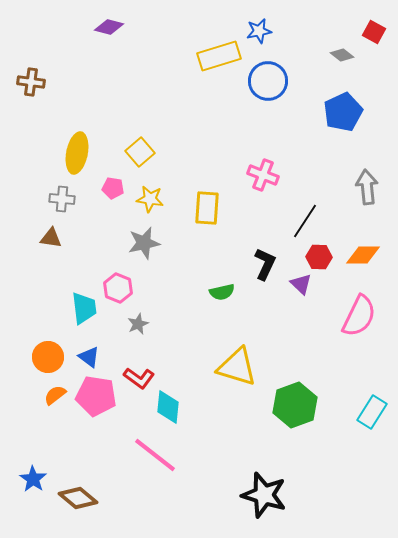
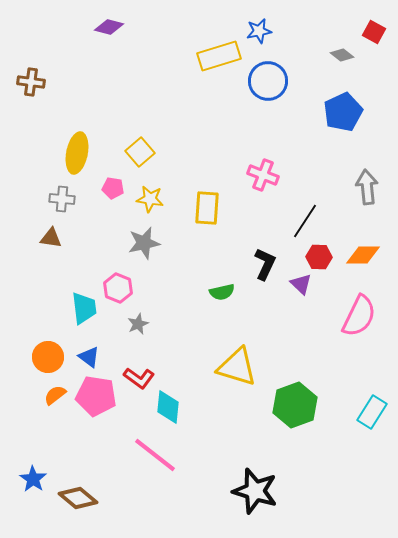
black star at (264, 495): moved 9 px left, 4 px up
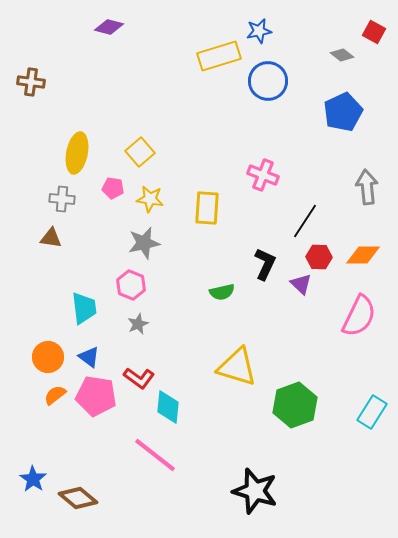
pink hexagon at (118, 288): moved 13 px right, 3 px up
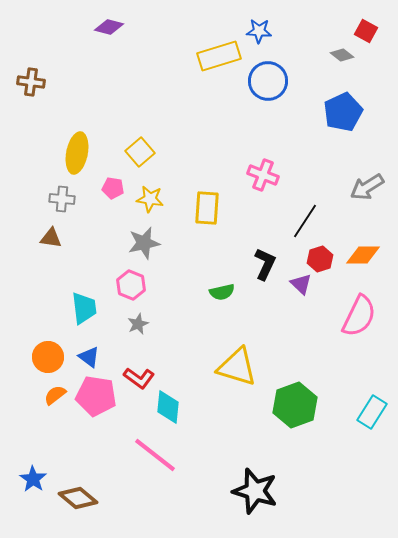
blue star at (259, 31): rotated 15 degrees clockwise
red square at (374, 32): moved 8 px left, 1 px up
gray arrow at (367, 187): rotated 116 degrees counterclockwise
red hexagon at (319, 257): moved 1 px right, 2 px down; rotated 20 degrees counterclockwise
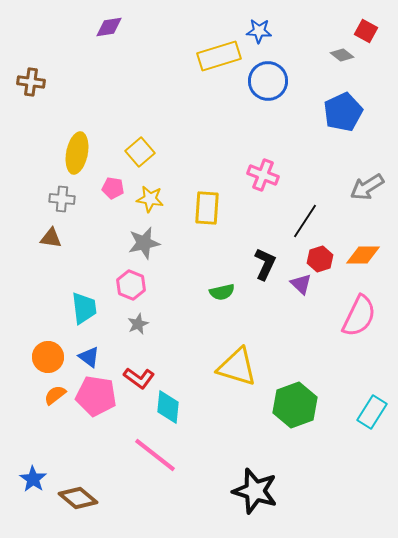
purple diamond at (109, 27): rotated 24 degrees counterclockwise
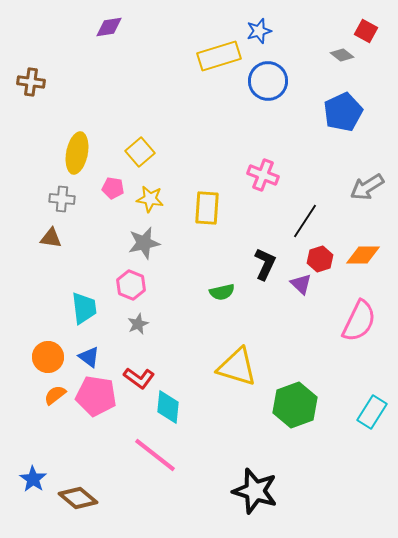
blue star at (259, 31): rotated 20 degrees counterclockwise
pink semicircle at (359, 316): moved 5 px down
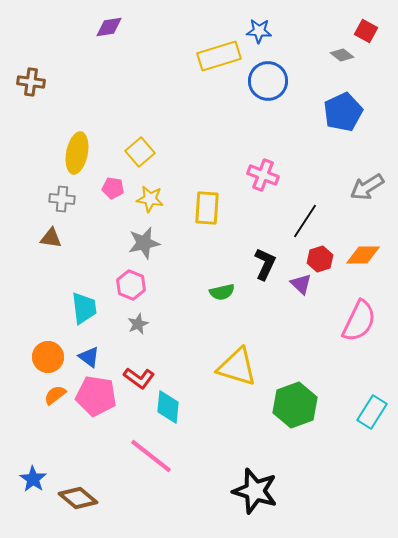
blue star at (259, 31): rotated 20 degrees clockwise
pink line at (155, 455): moved 4 px left, 1 px down
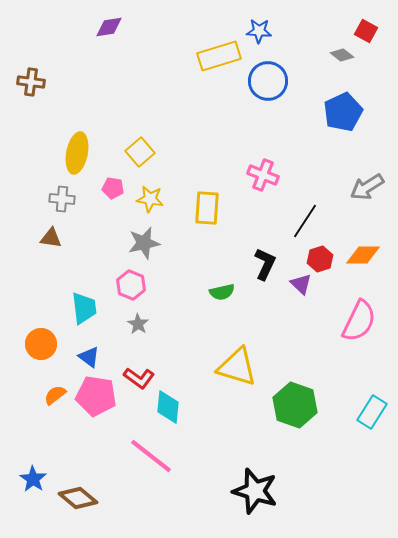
gray star at (138, 324): rotated 15 degrees counterclockwise
orange circle at (48, 357): moved 7 px left, 13 px up
green hexagon at (295, 405): rotated 21 degrees counterclockwise
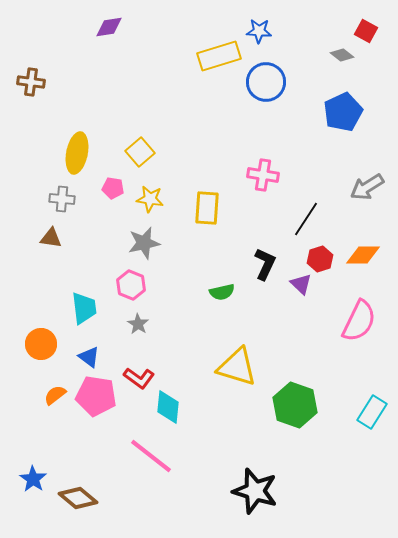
blue circle at (268, 81): moved 2 px left, 1 px down
pink cross at (263, 175): rotated 12 degrees counterclockwise
black line at (305, 221): moved 1 px right, 2 px up
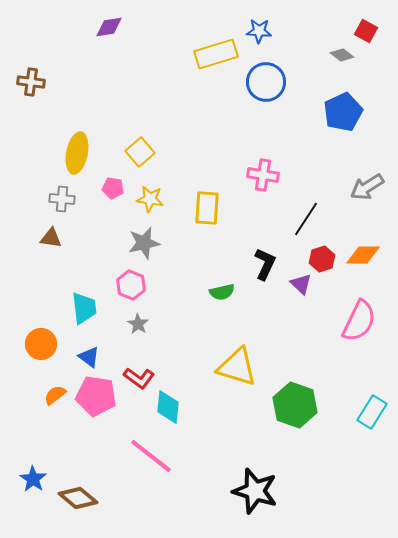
yellow rectangle at (219, 56): moved 3 px left, 2 px up
red hexagon at (320, 259): moved 2 px right
